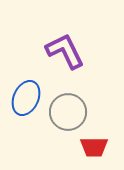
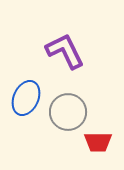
red trapezoid: moved 4 px right, 5 px up
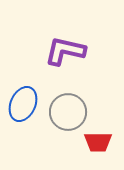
purple L-shape: rotated 51 degrees counterclockwise
blue ellipse: moved 3 px left, 6 px down
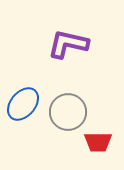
purple L-shape: moved 3 px right, 7 px up
blue ellipse: rotated 16 degrees clockwise
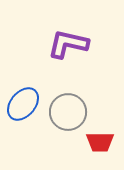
red trapezoid: moved 2 px right
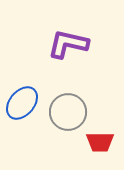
blue ellipse: moved 1 px left, 1 px up
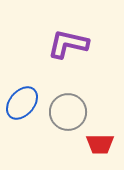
red trapezoid: moved 2 px down
